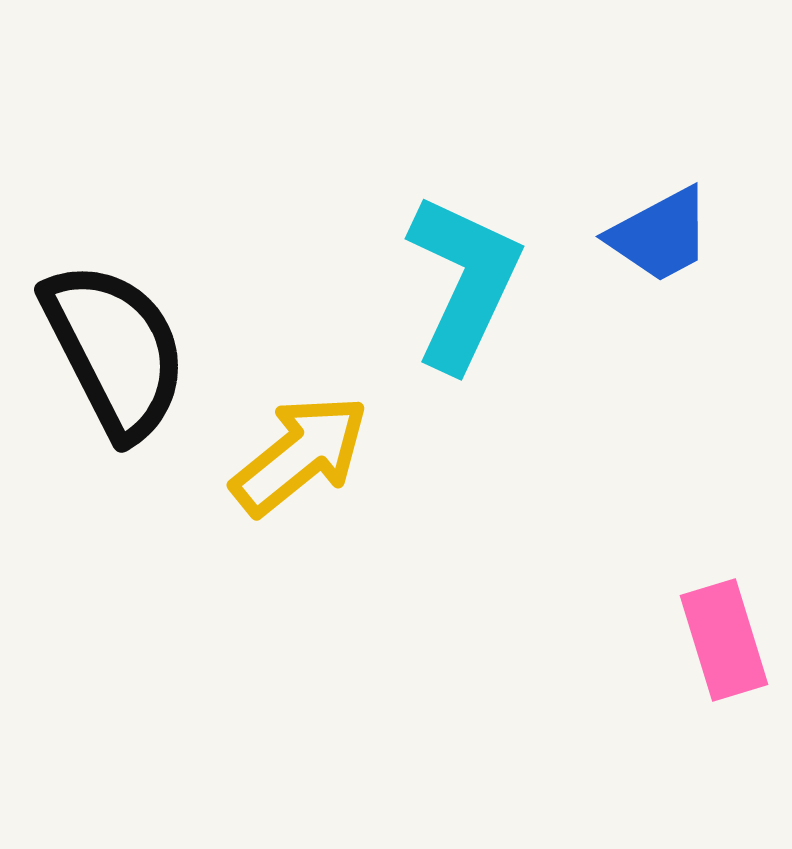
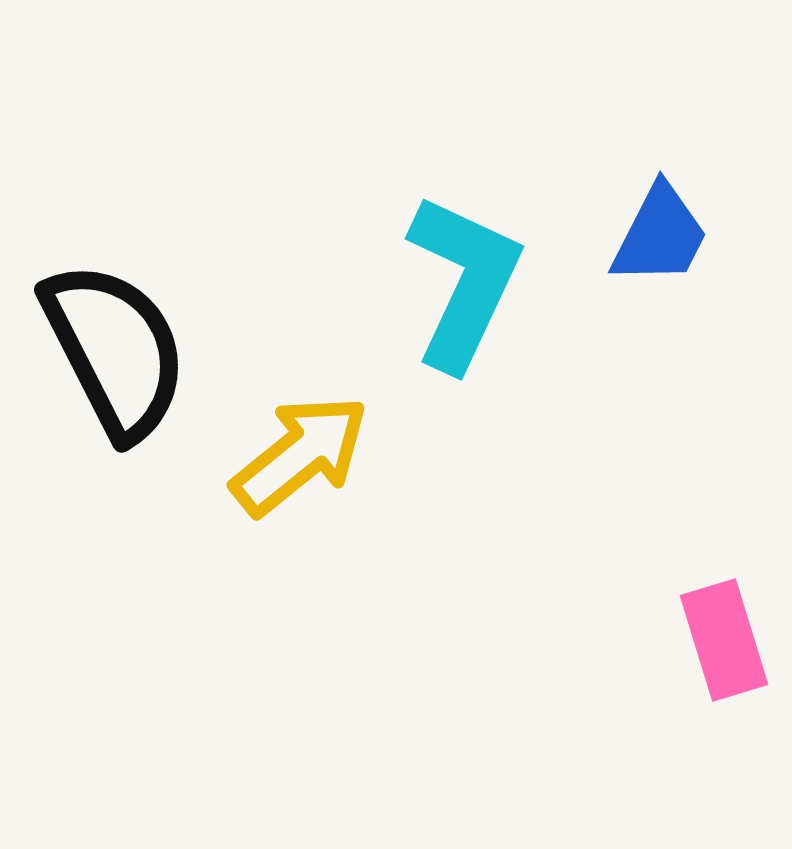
blue trapezoid: rotated 35 degrees counterclockwise
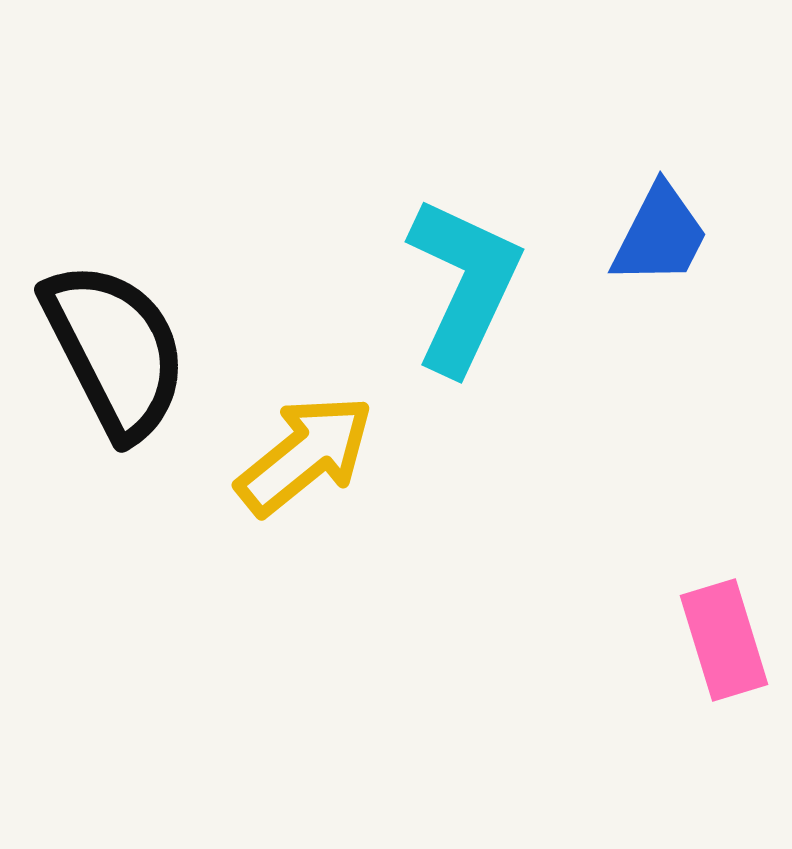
cyan L-shape: moved 3 px down
yellow arrow: moved 5 px right
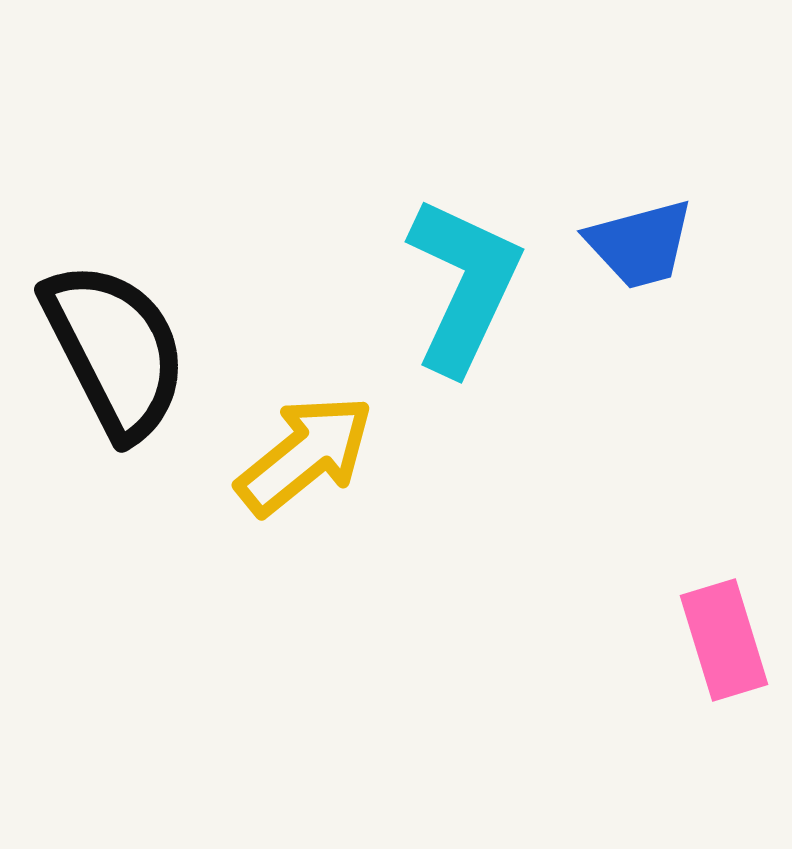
blue trapezoid: moved 20 px left, 9 px down; rotated 48 degrees clockwise
